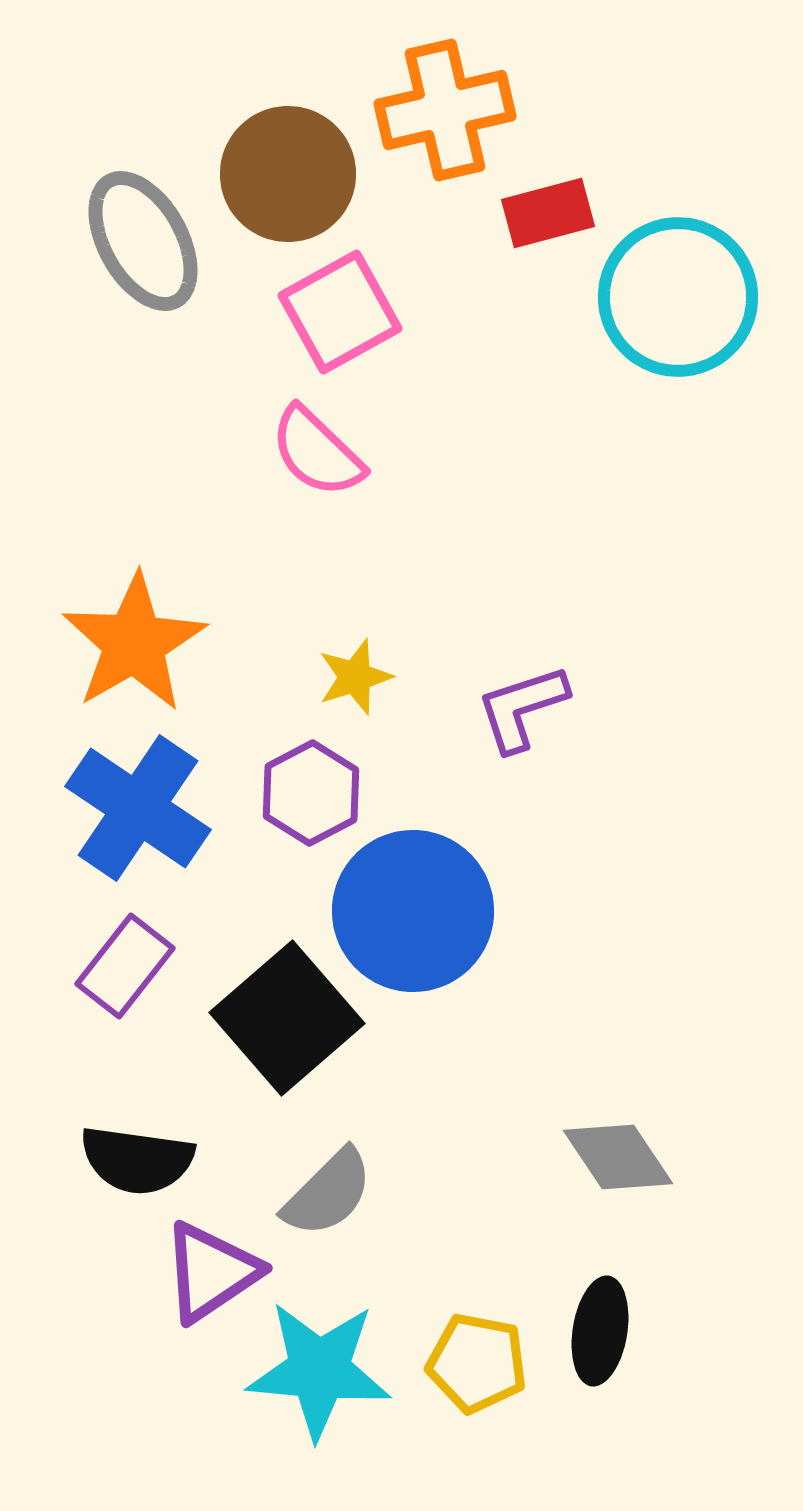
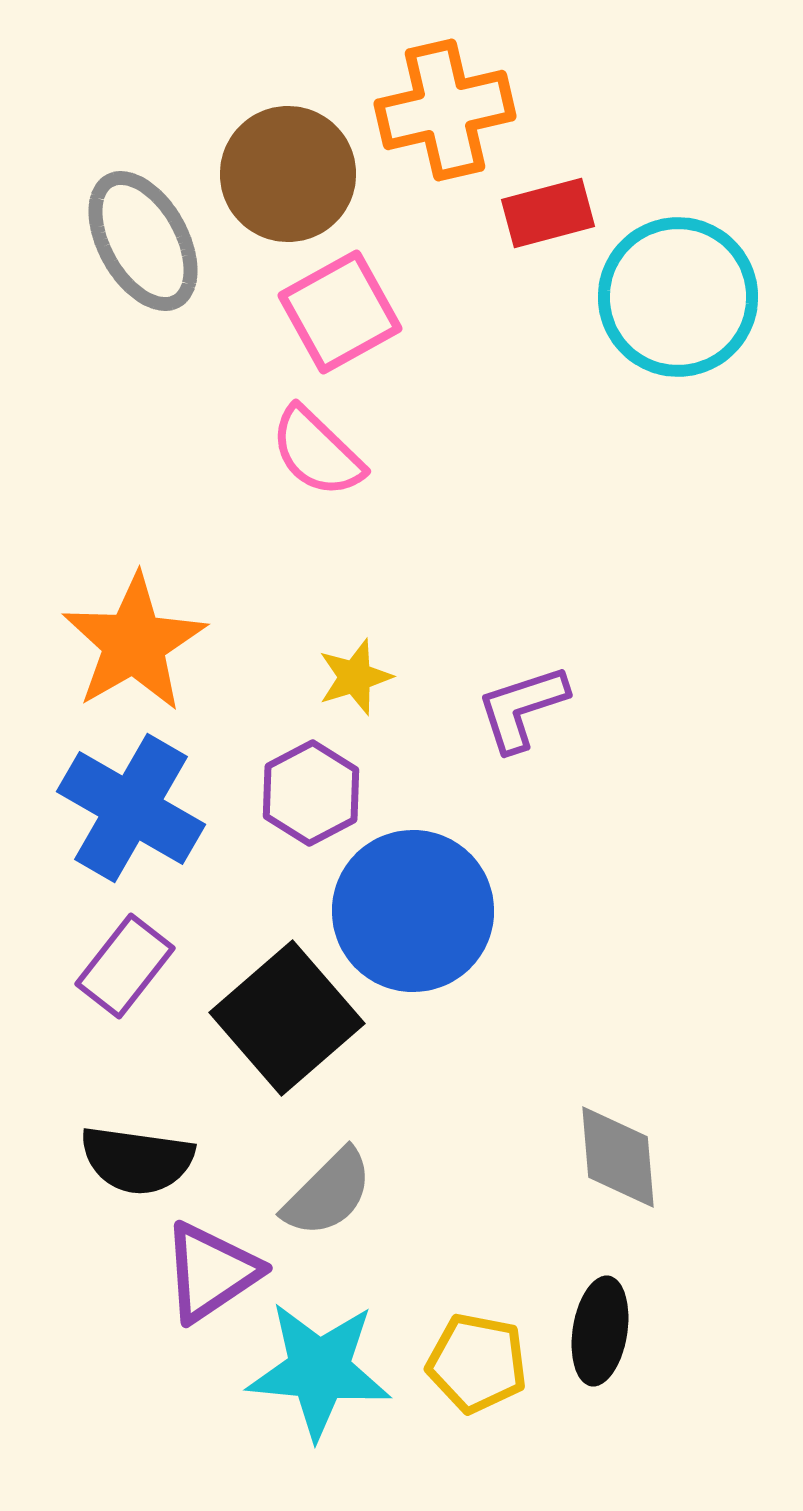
blue cross: moved 7 px left; rotated 4 degrees counterclockwise
gray diamond: rotated 29 degrees clockwise
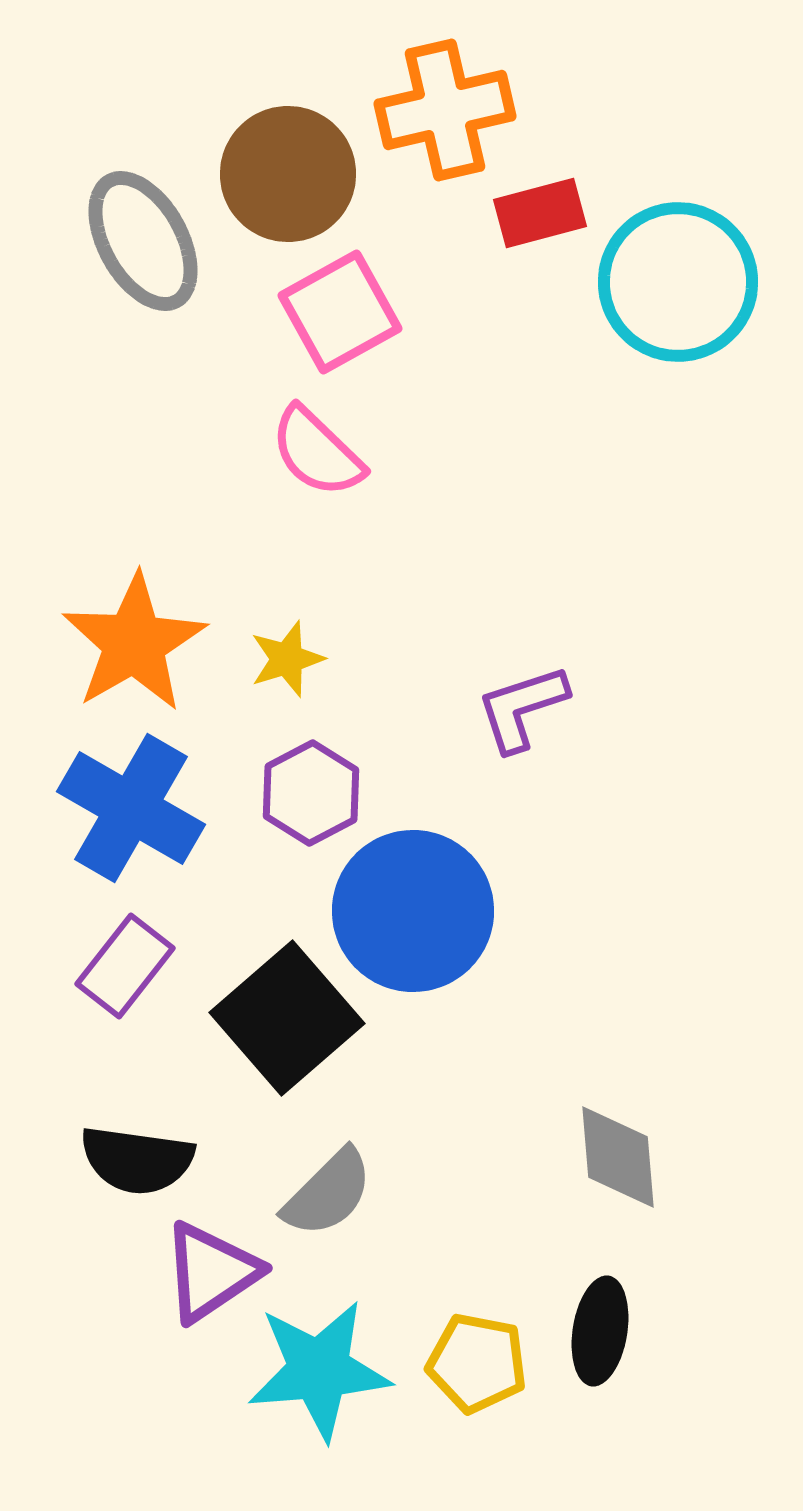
red rectangle: moved 8 px left
cyan circle: moved 15 px up
yellow star: moved 68 px left, 18 px up
cyan star: rotated 10 degrees counterclockwise
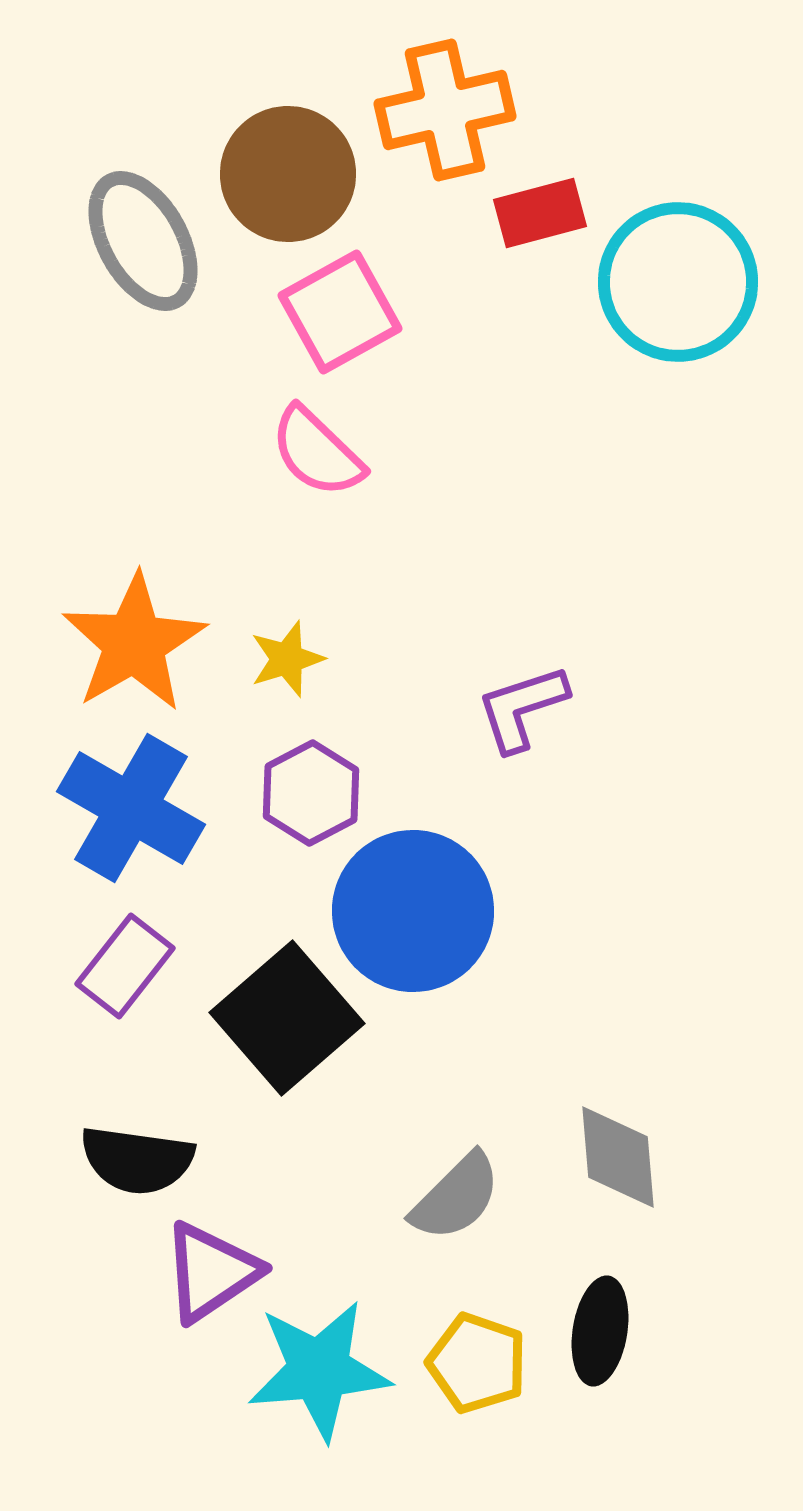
gray semicircle: moved 128 px right, 4 px down
yellow pentagon: rotated 8 degrees clockwise
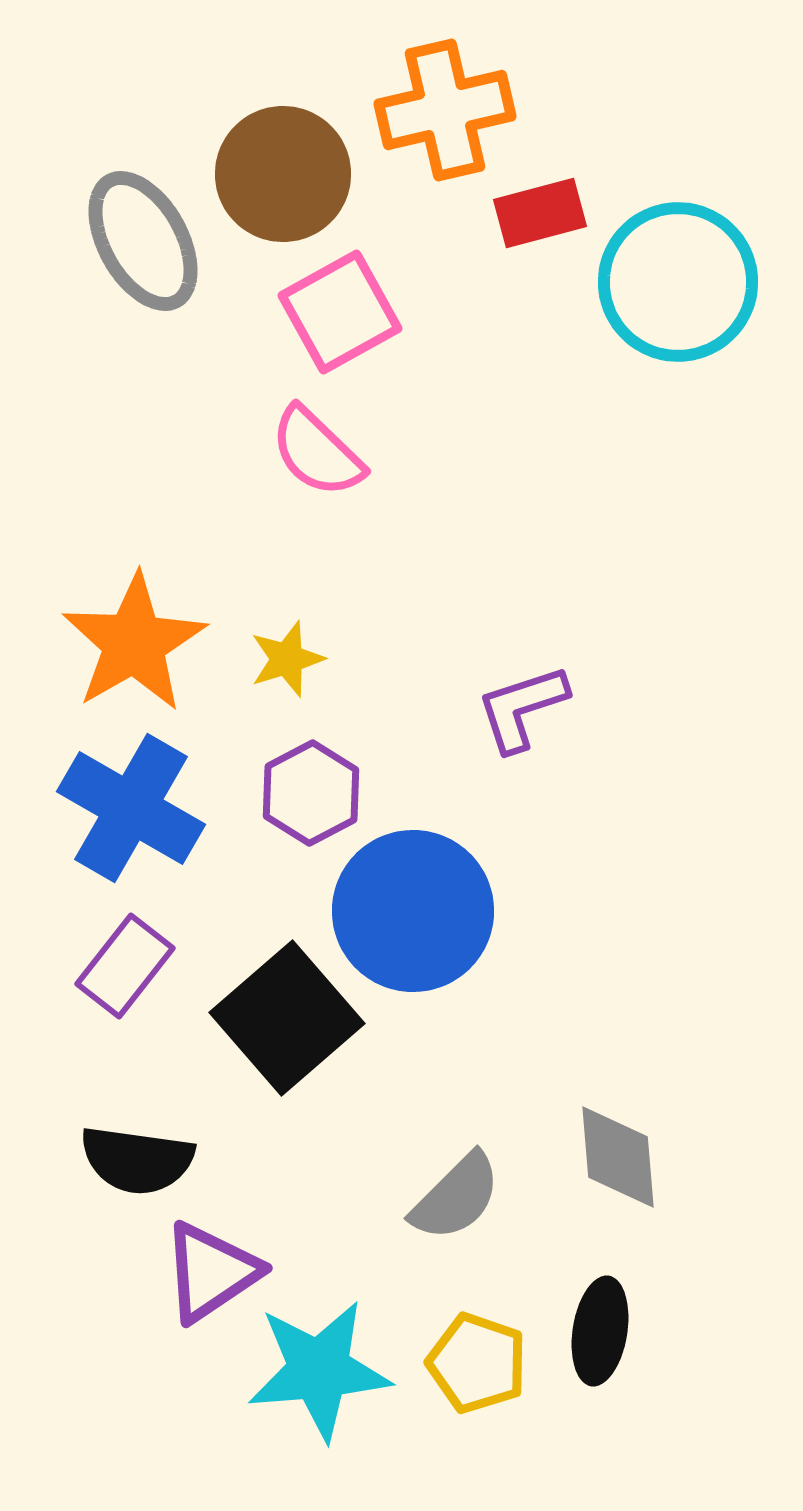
brown circle: moved 5 px left
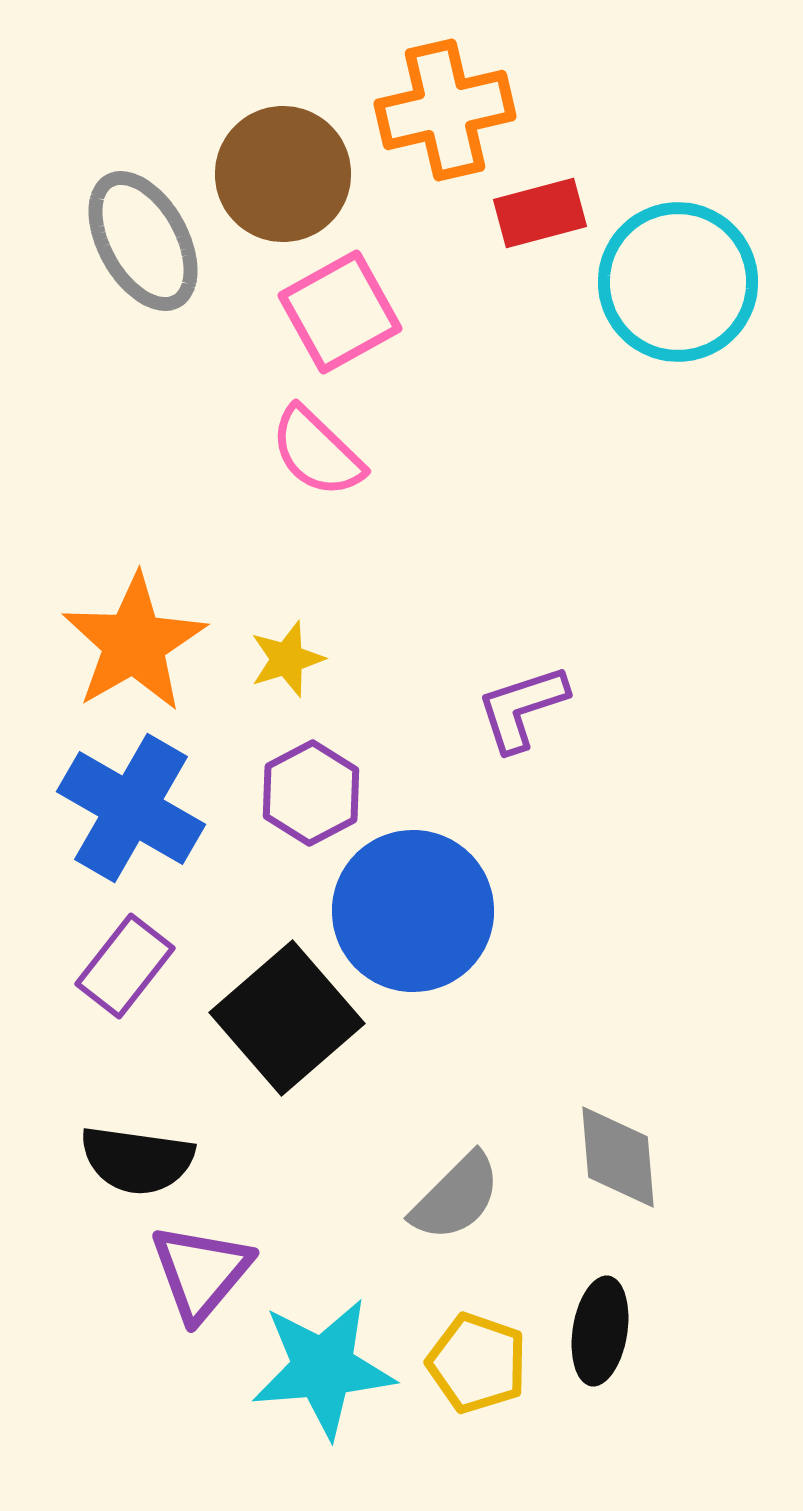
purple triangle: moved 10 px left; rotated 16 degrees counterclockwise
cyan star: moved 4 px right, 2 px up
